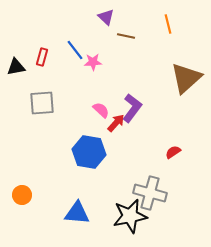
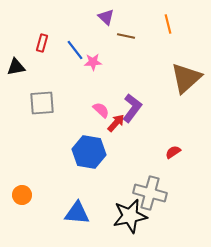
red rectangle: moved 14 px up
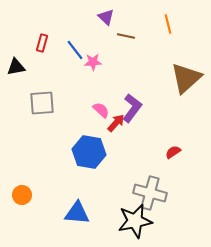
black star: moved 5 px right, 5 px down
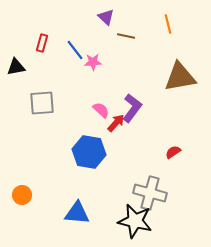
brown triangle: moved 6 px left, 1 px up; rotated 32 degrees clockwise
black star: rotated 24 degrees clockwise
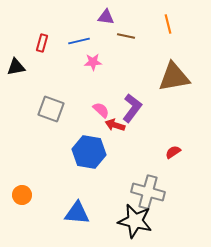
purple triangle: rotated 36 degrees counterclockwise
blue line: moved 4 px right, 9 px up; rotated 65 degrees counterclockwise
brown triangle: moved 6 px left
gray square: moved 9 px right, 6 px down; rotated 24 degrees clockwise
red arrow: moved 1 px left, 2 px down; rotated 114 degrees counterclockwise
gray cross: moved 2 px left, 1 px up
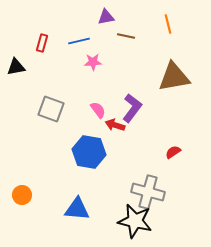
purple triangle: rotated 18 degrees counterclockwise
pink semicircle: moved 3 px left; rotated 12 degrees clockwise
blue triangle: moved 4 px up
